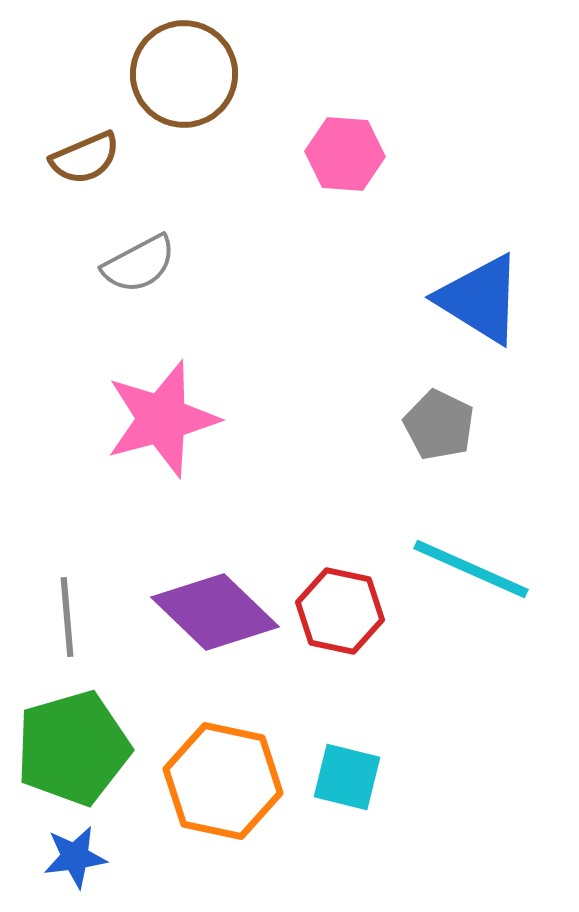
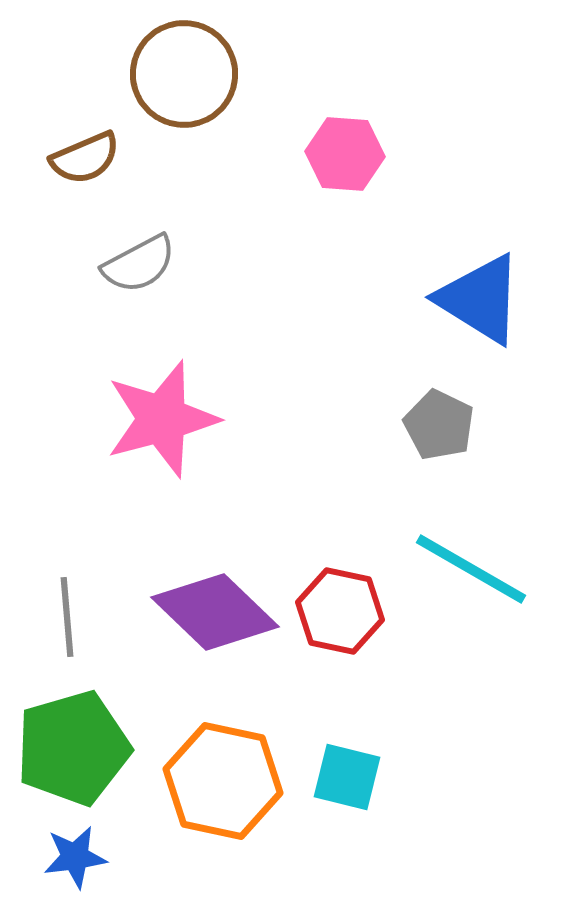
cyan line: rotated 6 degrees clockwise
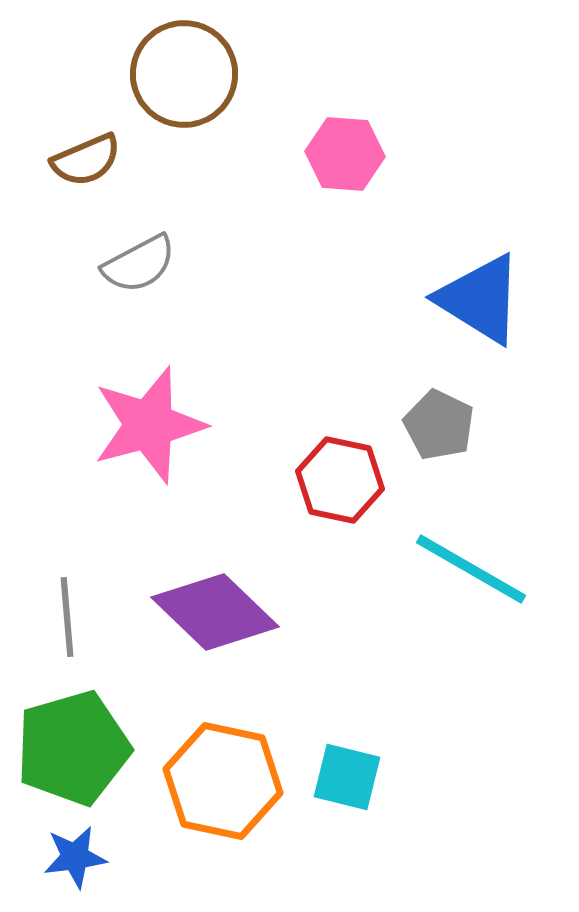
brown semicircle: moved 1 px right, 2 px down
pink star: moved 13 px left, 6 px down
red hexagon: moved 131 px up
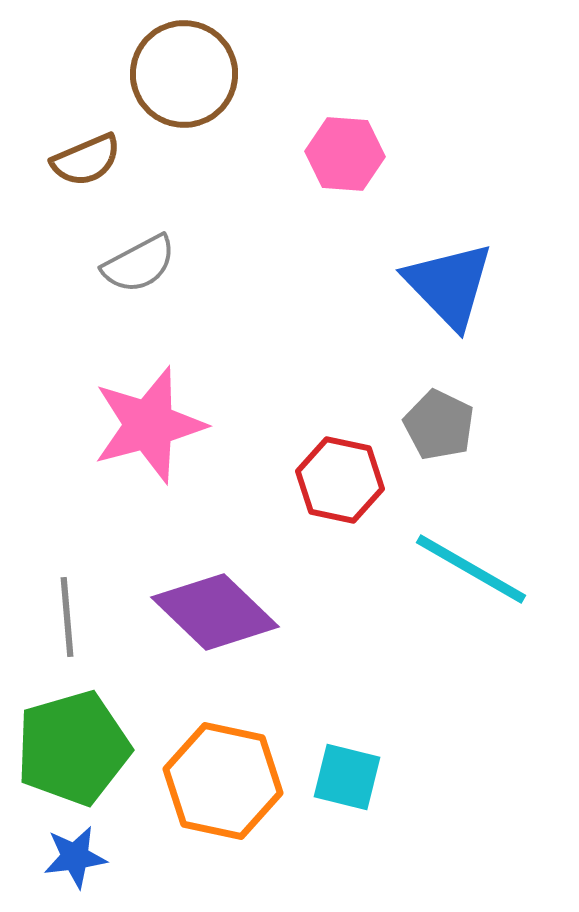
blue triangle: moved 31 px left, 14 px up; rotated 14 degrees clockwise
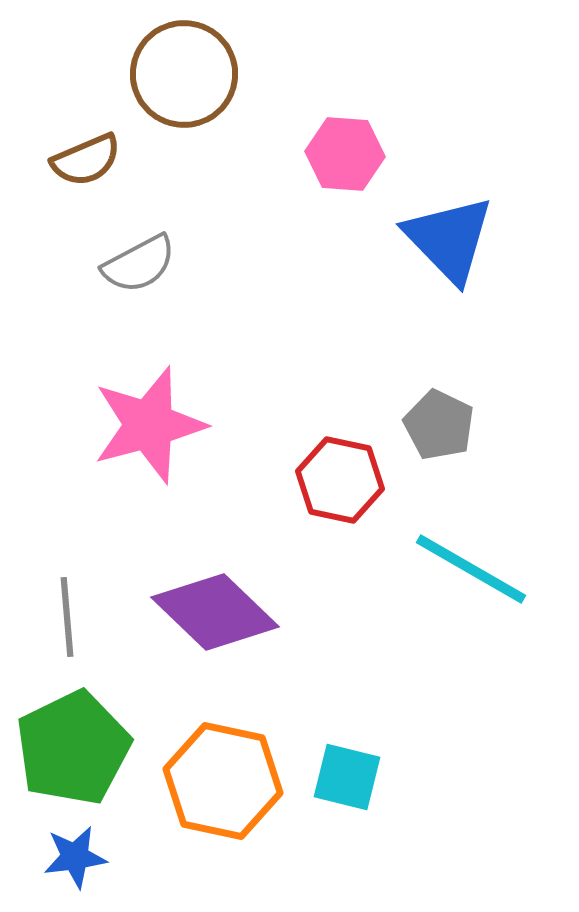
blue triangle: moved 46 px up
green pentagon: rotated 10 degrees counterclockwise
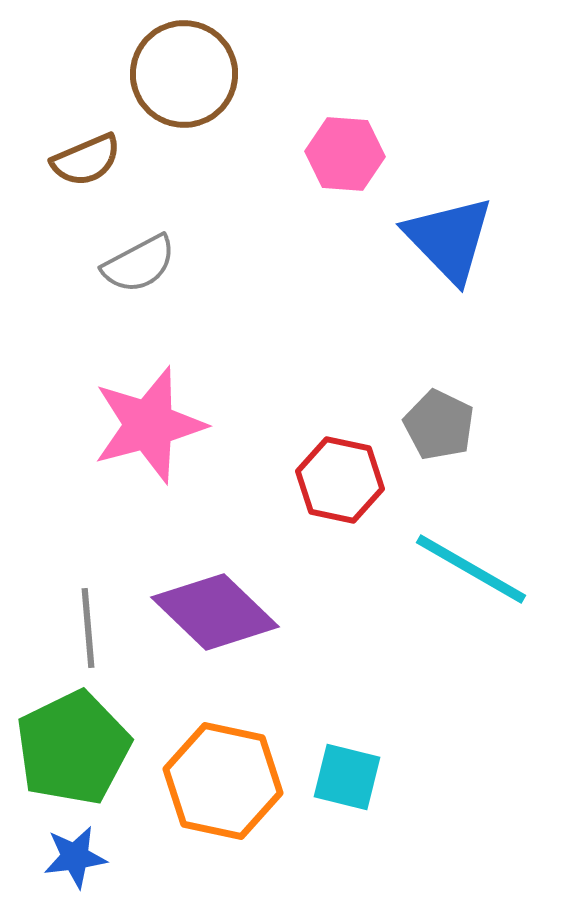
gray line: moved 21 px right, 11 px down
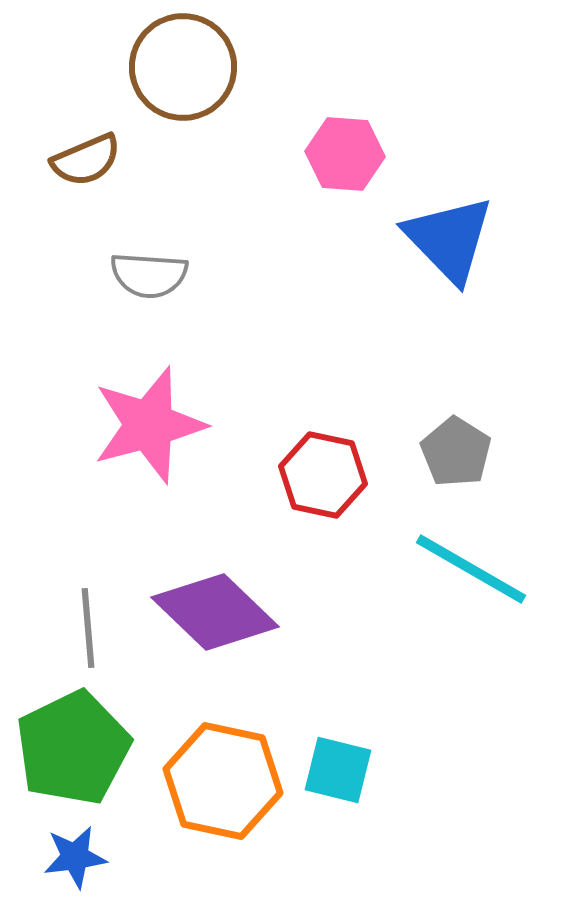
brown circle: moved 1 px left, 7 px up
gray semicircle: moved 10 px right, 11 px down; rotated 32 degrees clockwise
gray pentagon: moved 17 px right, 27 px down; rotated 6 degrees clockwise
red hexagon: moved 17 px left, 5 px up
cyan square: moved 9 px left, 7 px up
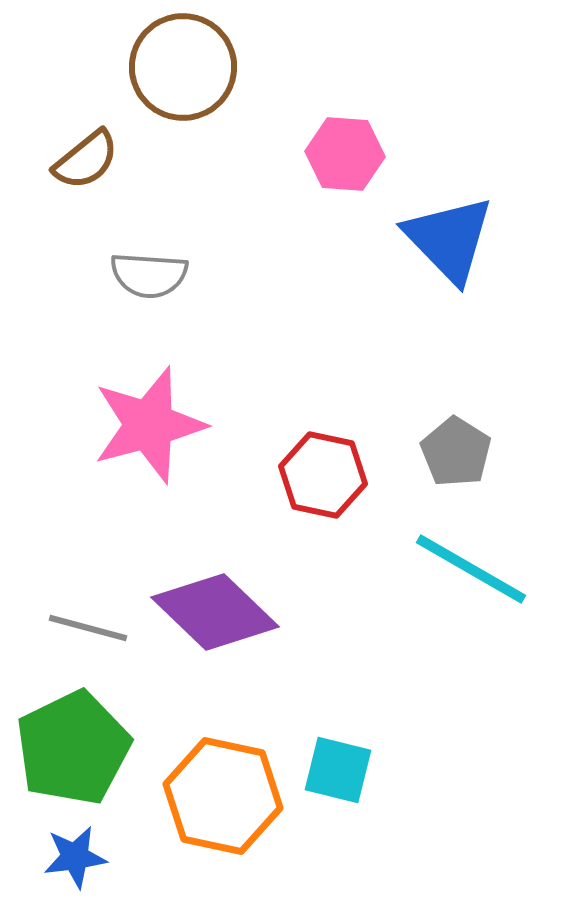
brown semicircle: rotated 16 degrees counterclockwise
gray line: rotated 70 degrees counterclockwise
orange hexagon: moved 15 px down
